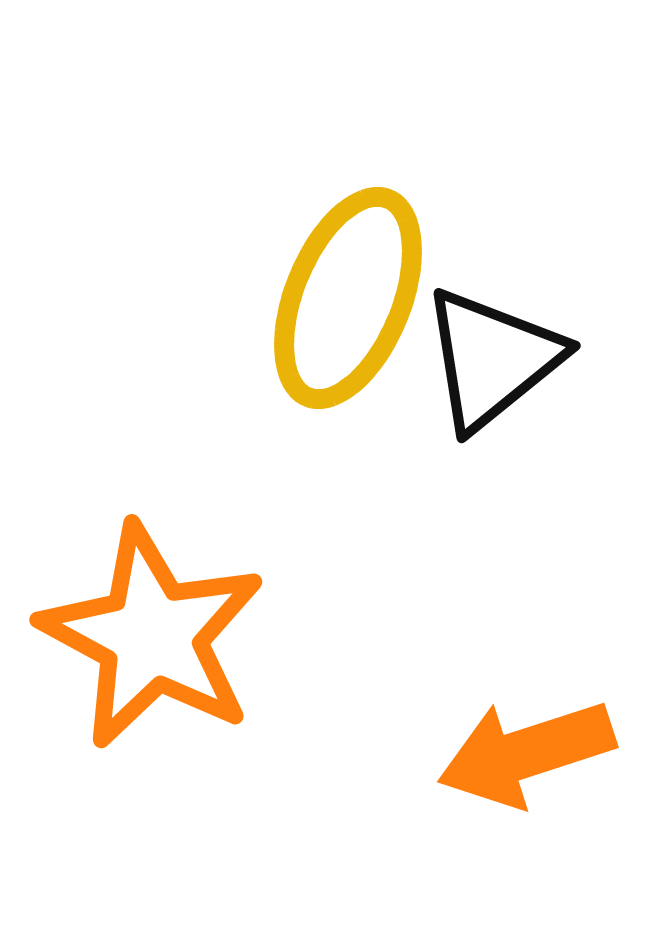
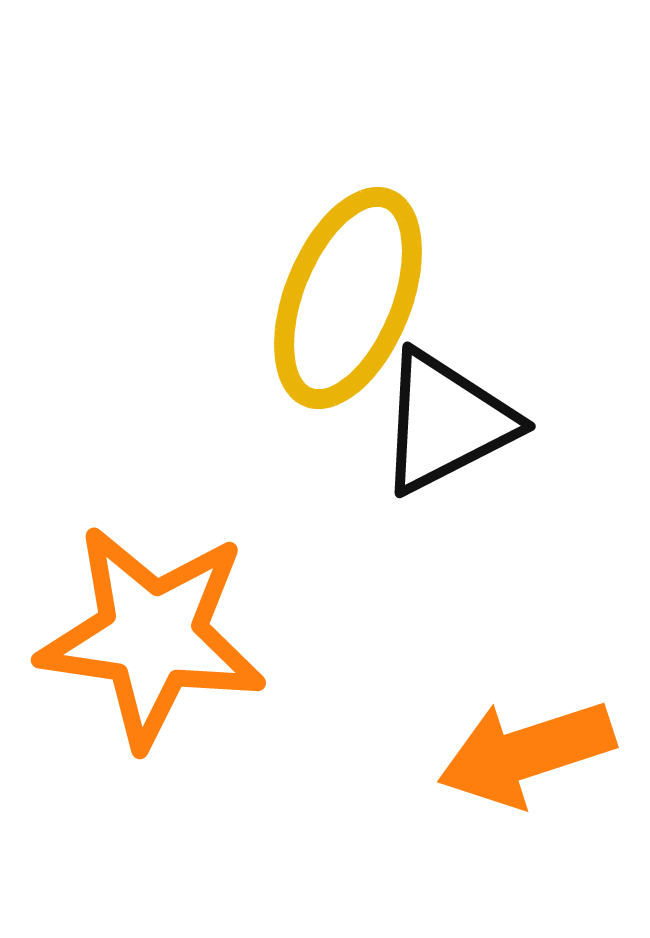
black triangle: moved 46 px left, 63 px down; rotated 12 degrees clockwise
orange star: rotated 20 degrees counterclockwise
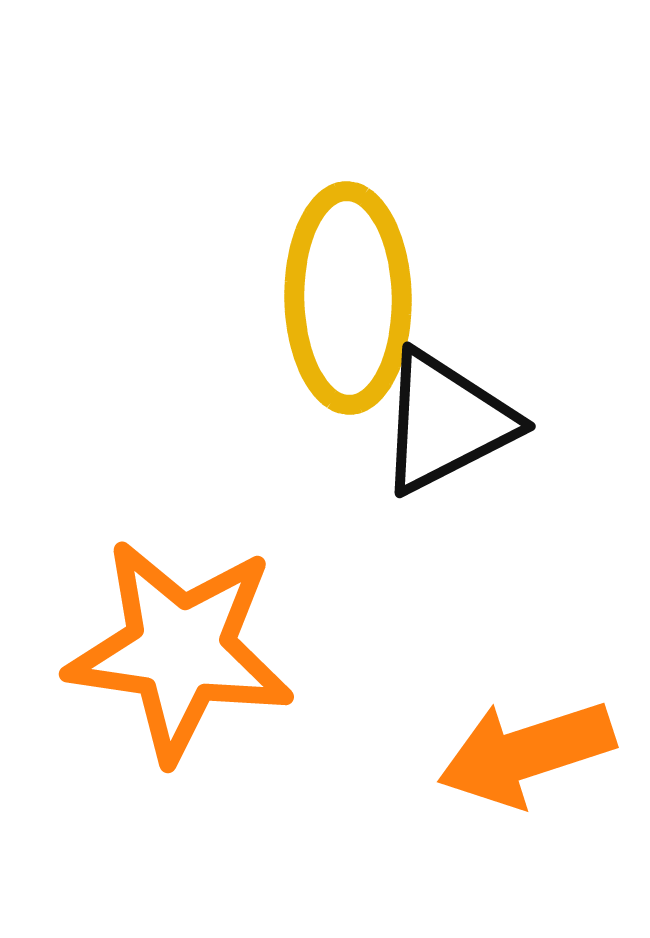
yellow ellipse: rotated 23 degrees counterclockwise
orange star: moved 28 px right, 14 px down
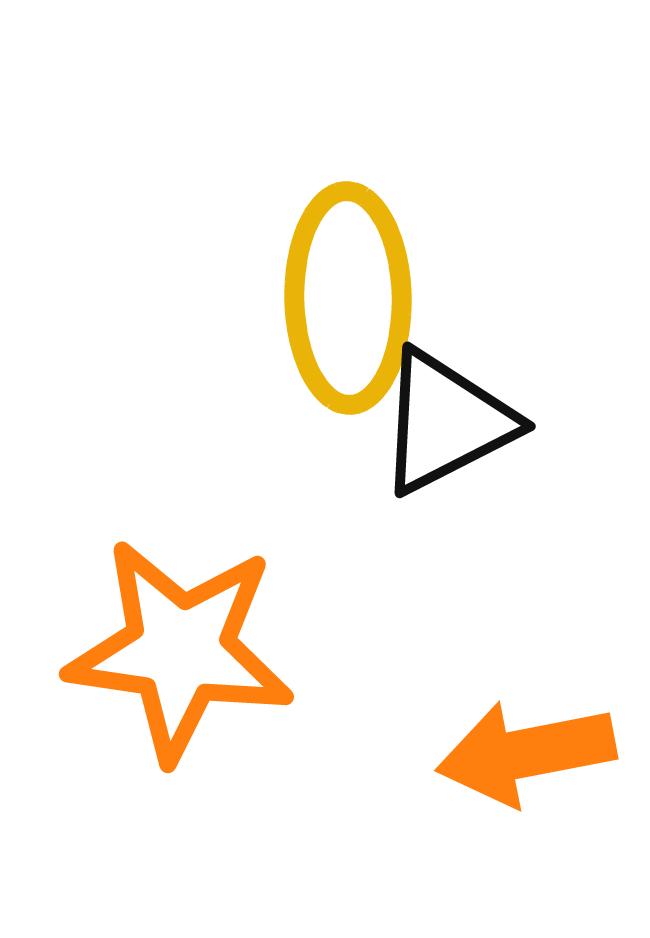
orange arrow: rotated 7 degrees clockwise
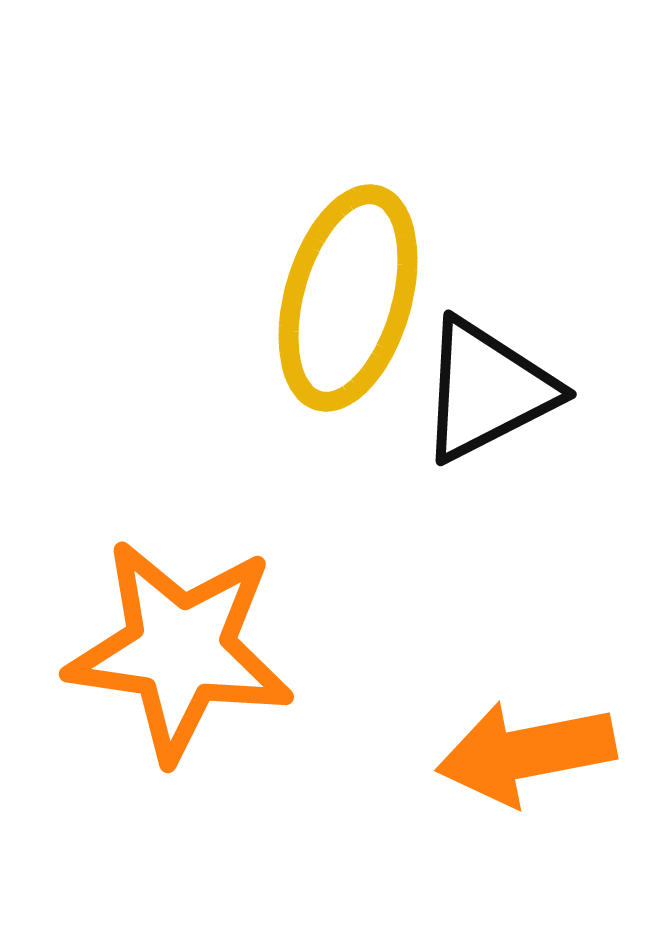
yellow ellipse: rotated 17 degrees clockwise
black triangle: moved 41 px right, 32 px up
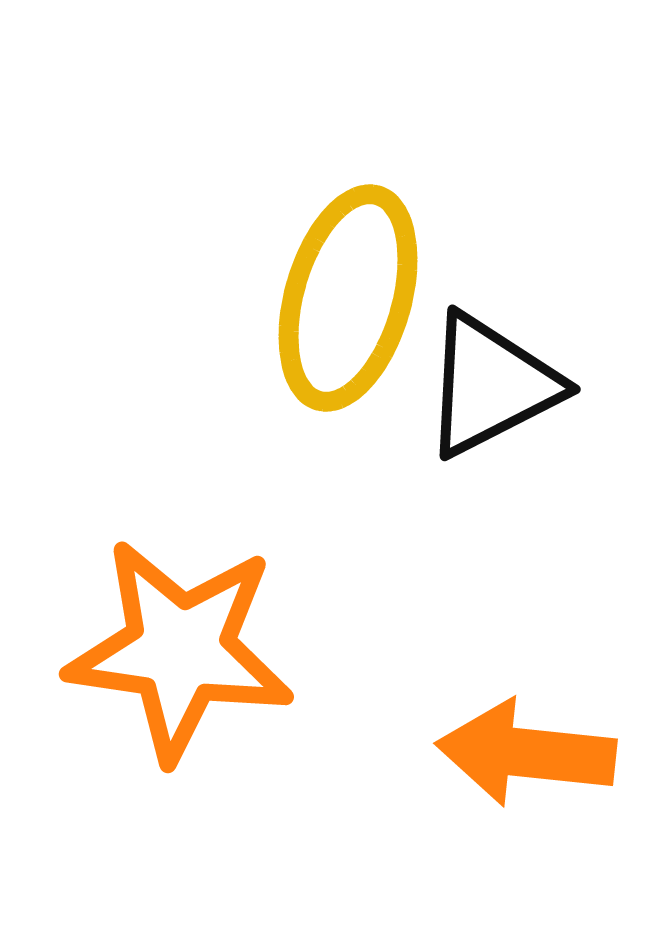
black triangle: moved 4 px right, 5 px up
orange arrow: rotated 17 degrees clockwise
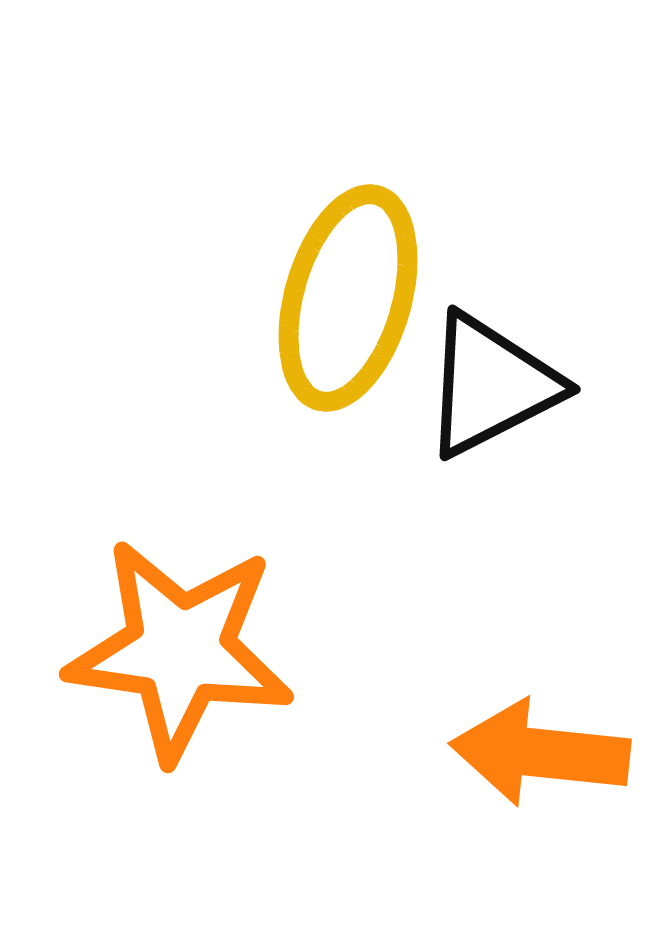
orange arrow: moved 14 px right
